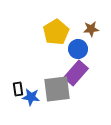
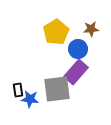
purple rectangle: moved 1 px up
black rectangle: moved 1 px down
blue star: moved 1 px left, 2 px down
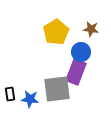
brown star: rotated 14 degrees clockwise
blue circle: moved 3 px right, 3 px down
purple rectangle: rotated 20 degrees counterclockwise
black rectangle: moved 8 px left, 4 px down
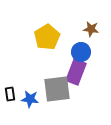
yellow pentagon: moved 9 px left, 5 px down
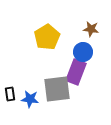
blue circle: moved 2 px right
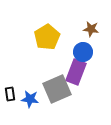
gray square: rotated 16 degrees counterclockwise
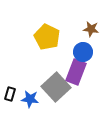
yellow pentagon: rotated 15 degrees counterclockwise
gray square: moved 1 px left, 2 px up; rotated 20 degrees counterclockwise
black rectangle: rotated 24 degrees clockwise
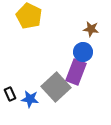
yellow pentagon: moved 18 px left, 21 px up
black rectangle: rotated 40 degrees counterclockwise
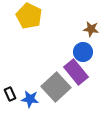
purple rectangle: rotated 60 degrees counterclockwise
